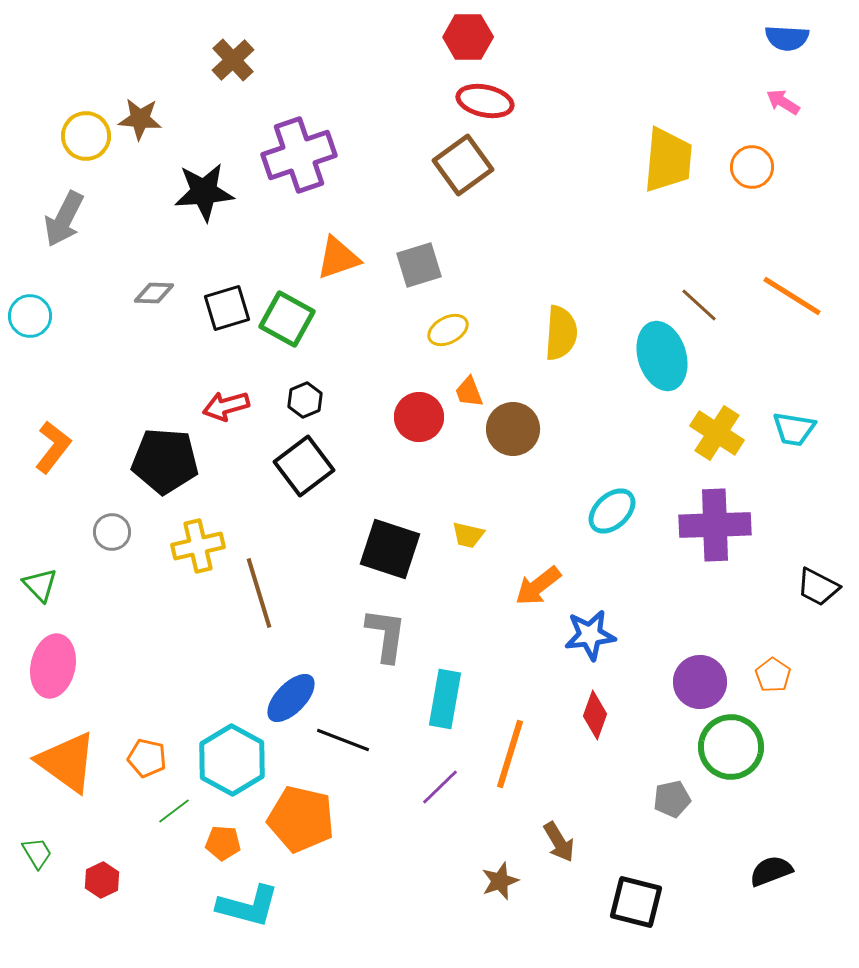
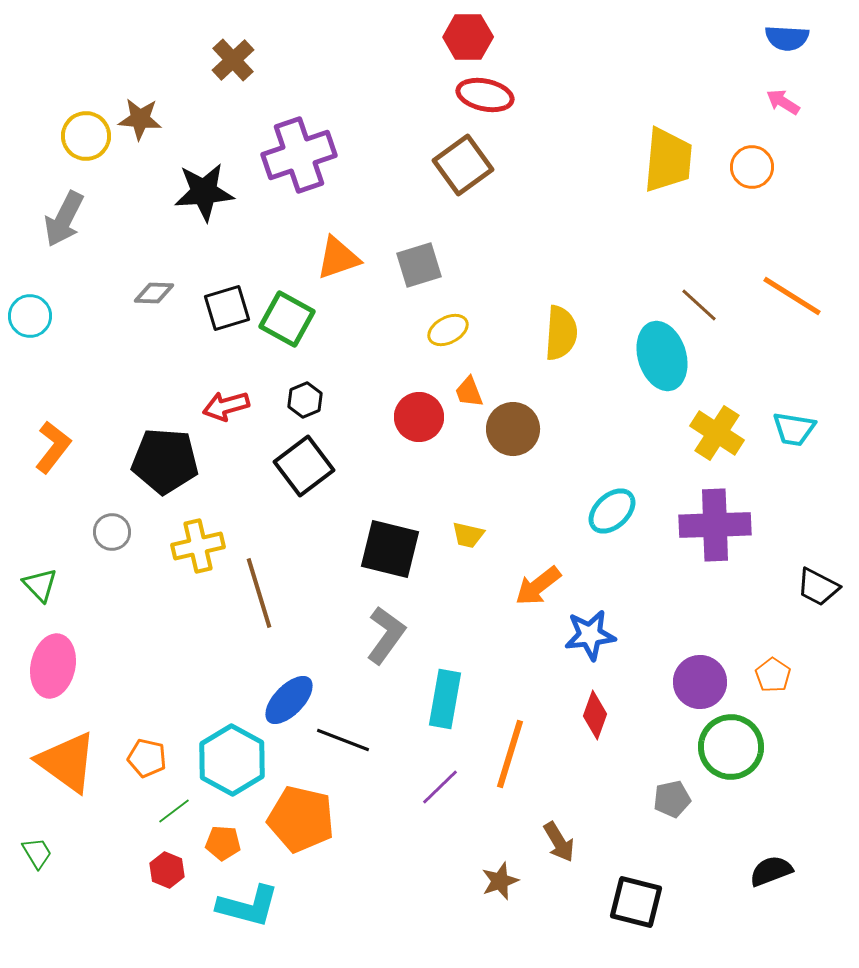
red ellipse at (485, 101): moved 6 px up
black square at (390, 549): rotated 4 degrees counterclockwise
gray L-shape at (386, 635): rotated 28 degrees clockwise
blue ellipse at (291, 698): moved 2 px left, 2 px down
red hexagon at (102, 880): moved 65 px right, 10 px up; rotated 12 degrees counterclockwise
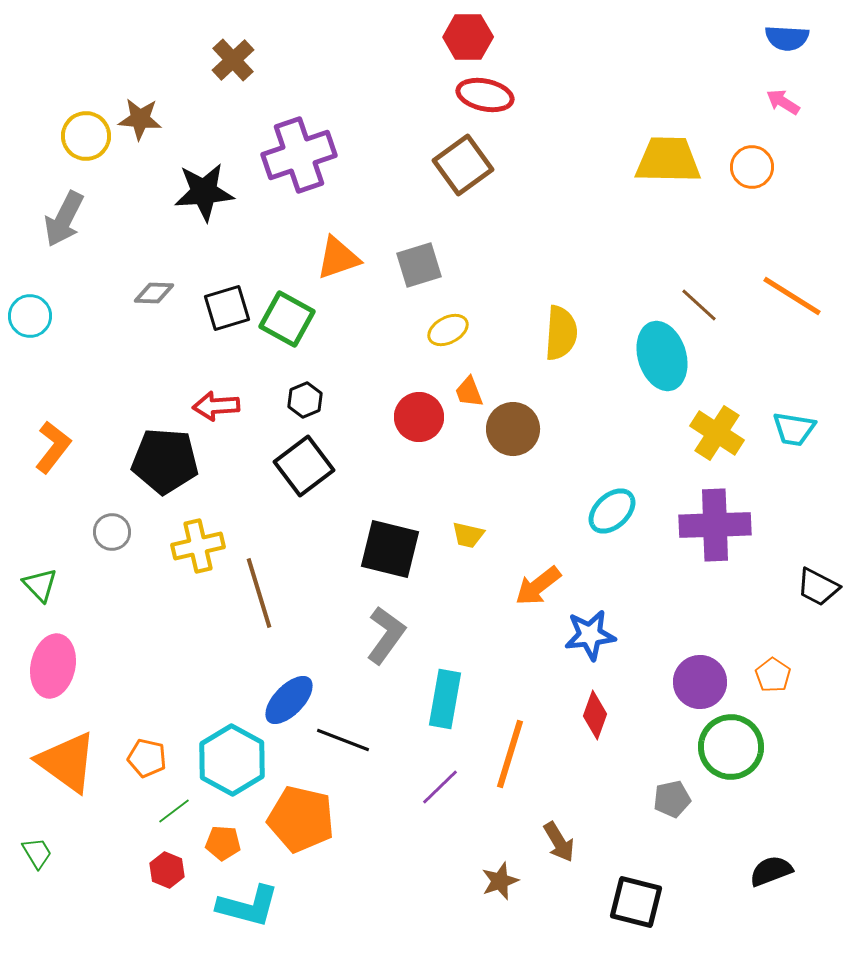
yellow trapezoid at (668, 160): rotated 94 degrees counterclockwise
red arrow at (226, 406): moved 10 px left; rotated 12 degrees clockwise
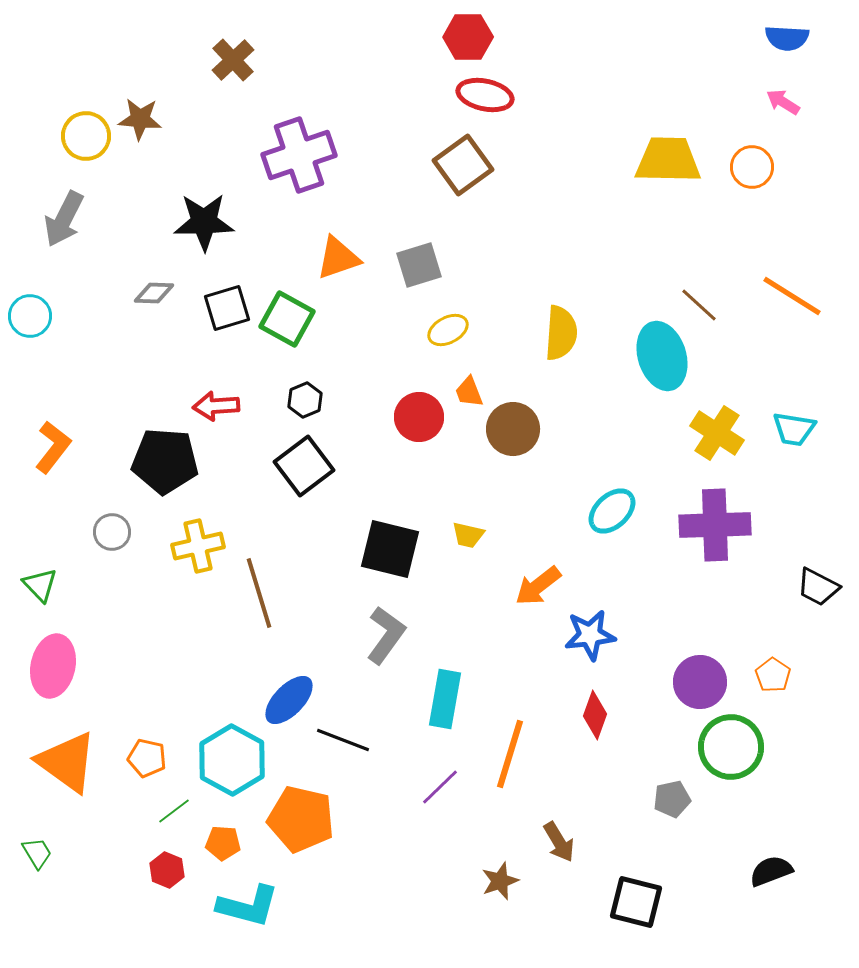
black star at (204, 192): moved 30 px down; rotated 4 degrees clockwise
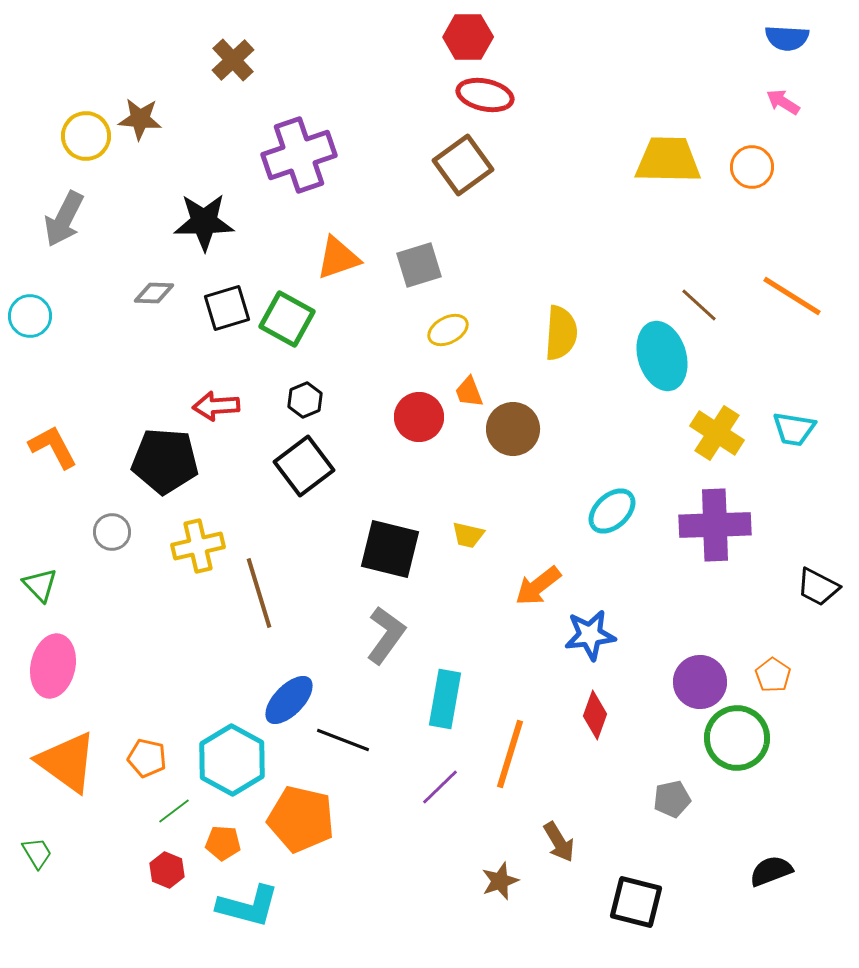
orange L-shape at (53, 447): rotated 66 degrees counterclockwise
green circle at (731, 747): moved 6 px right, 9 px up
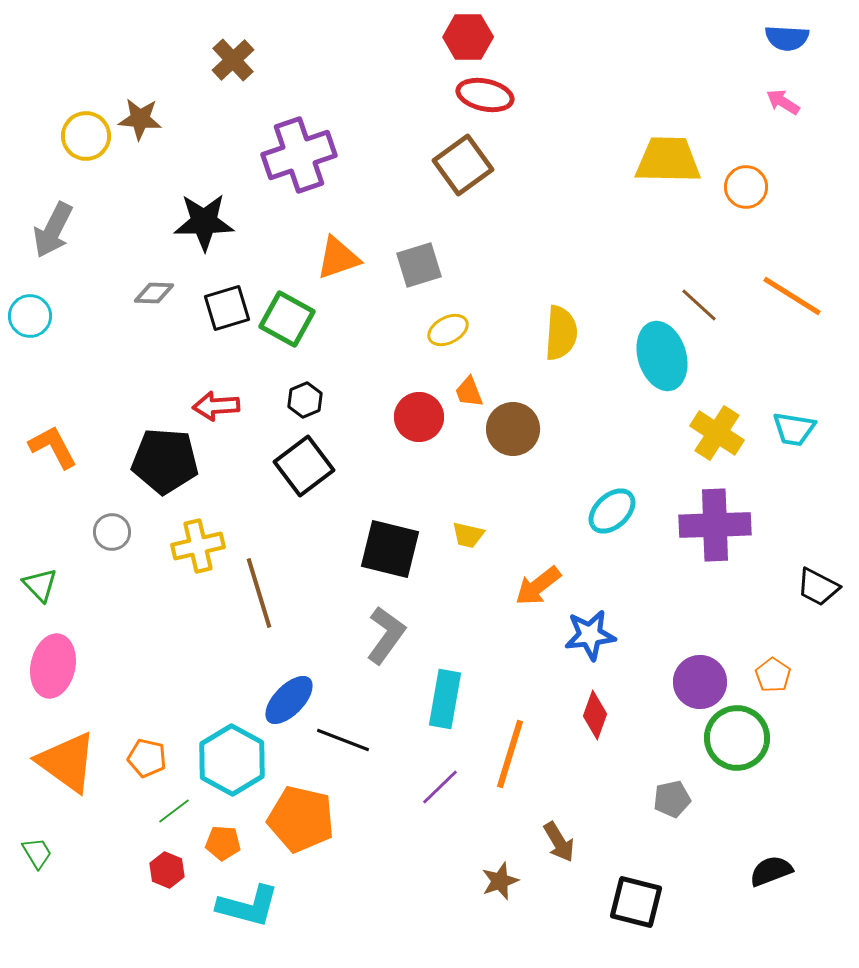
orange circle at (752, 167): moved 6 px left, 20 px down
gray arrow at (64, 219): moved 11 px left, 11 px down
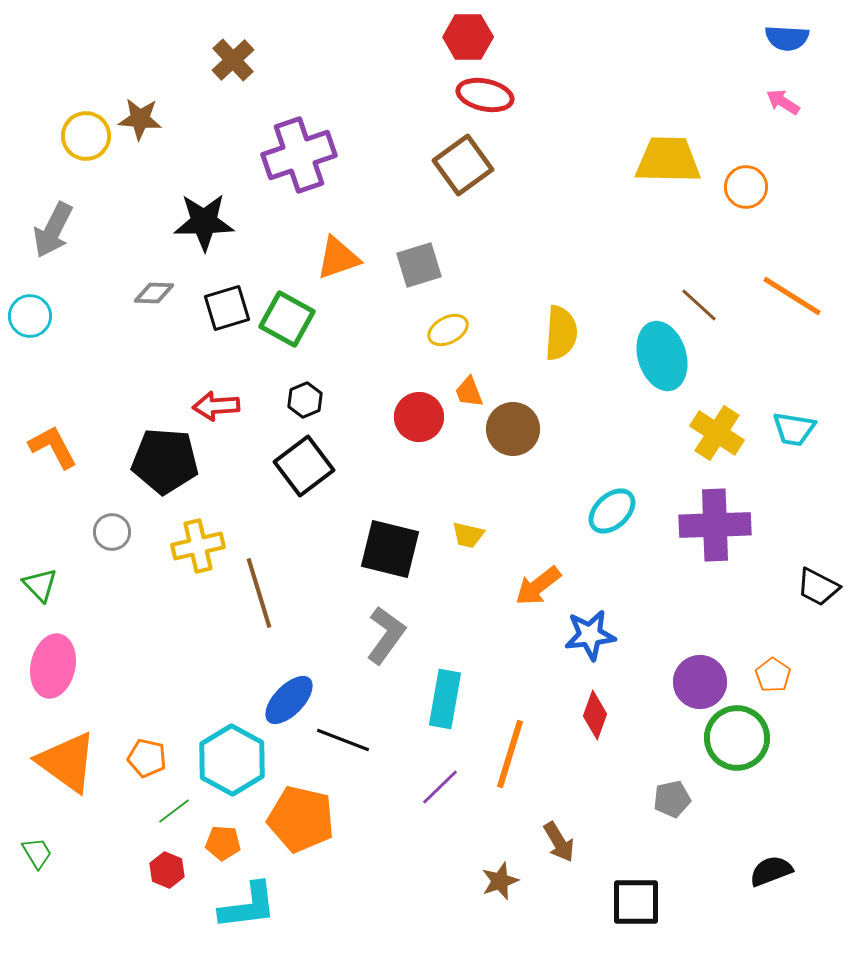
black square at (636, 902): rotated 14 degrees counterclockwise
cyan L-shape at (248, 906): rotated 22 degrees counterclockwise
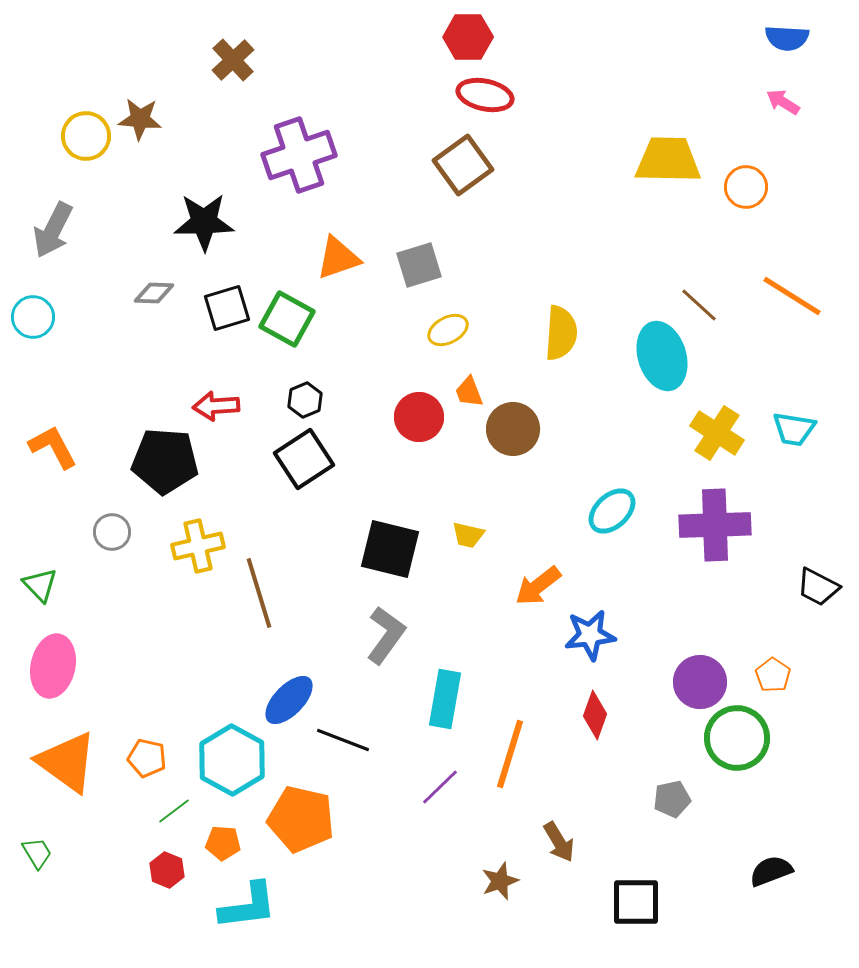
cyan circle at (30, 316): moved 3 px right, 1 px down
black square at (304, 466): moved 7 px up; rotated 4 degrees clockwise
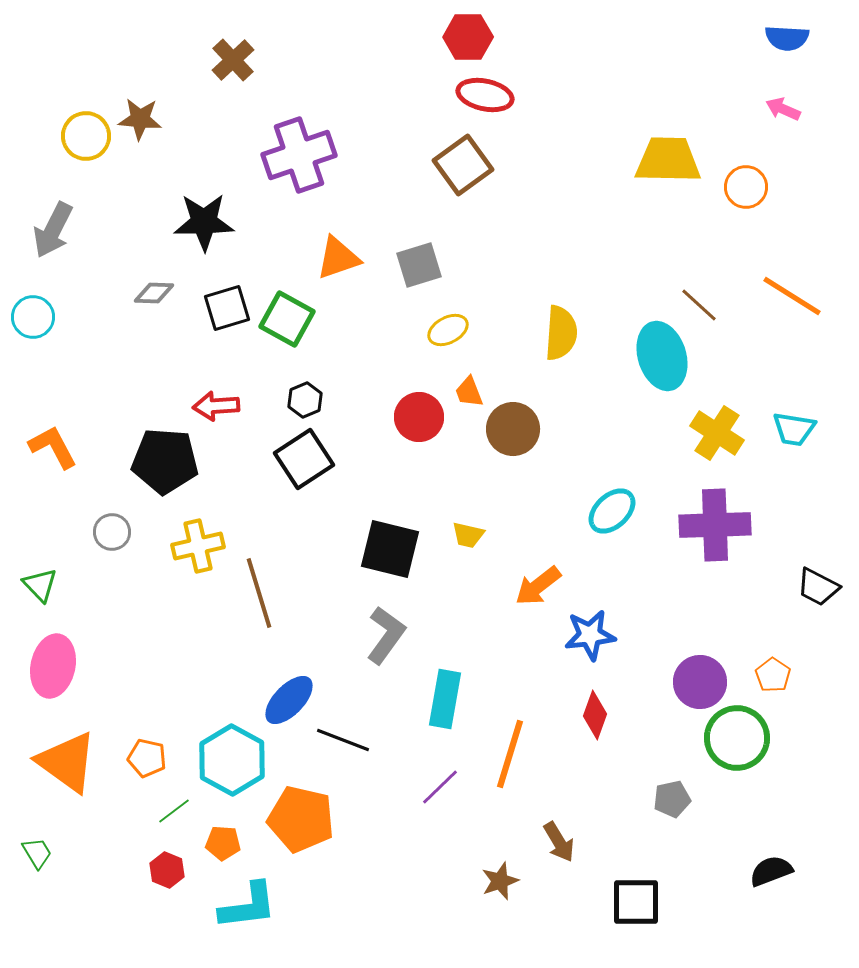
pink arrow at (783, 102): moved 7 px down; rotated 8 degrees counterclockwise
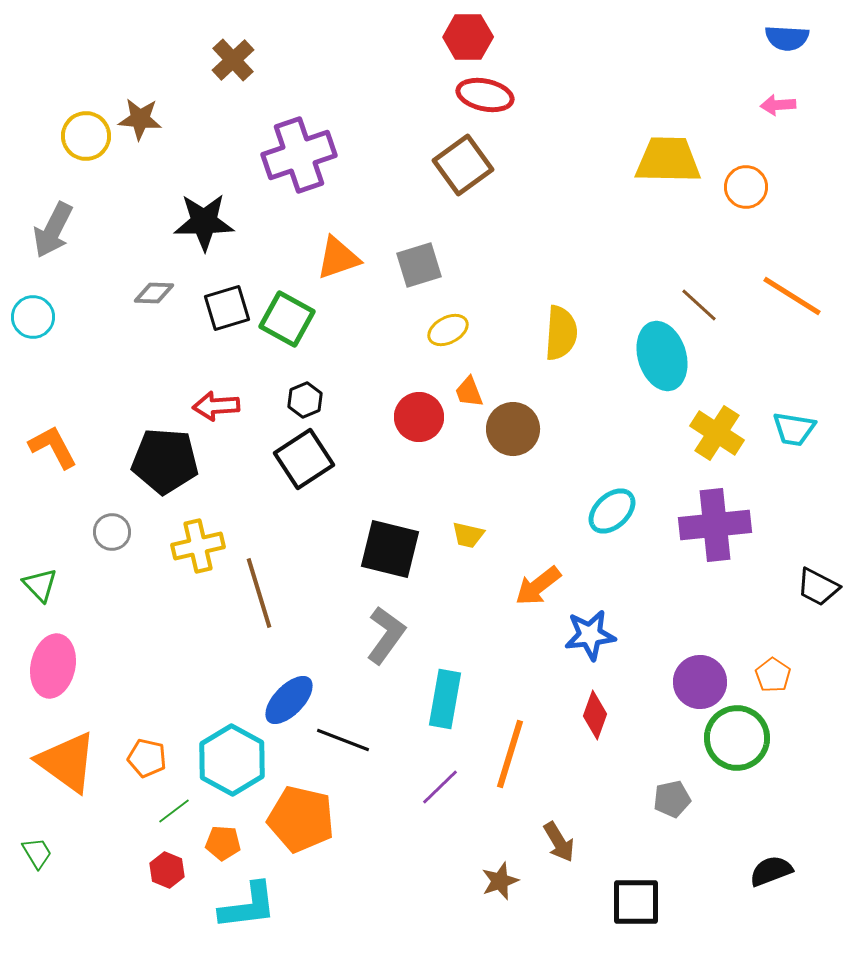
pink arrow at (783, 109): moved 5 px left, 4 px up; rotated 28 degrees counterclockwise
purple cross at (715, 525): rotated 4 degrees counterclockwise
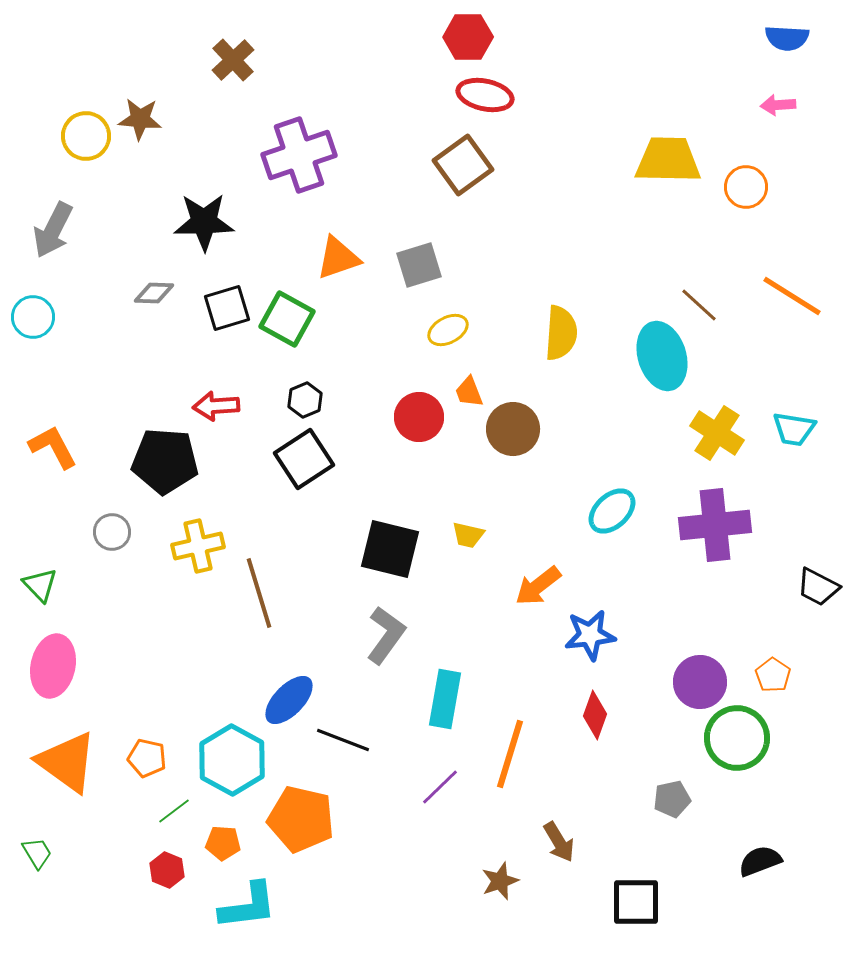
black semicircle at (771, 871): moved 11 px left, 10 px up
